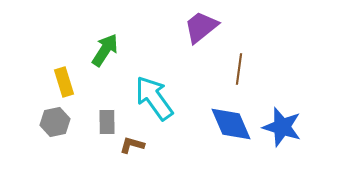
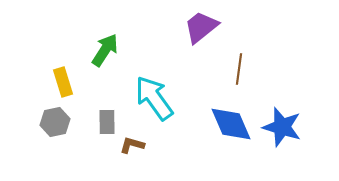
yellow rectangle: moved 1 px left
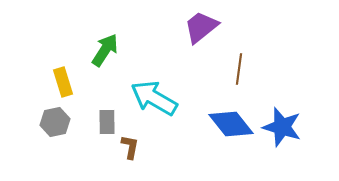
cyan arrow: rotated 24 degrees counterclockwise
blue diamond: rotated 15 degrees counterclockwise
brown L-shape: moved 2 px left, 2 px down; rotated 85 degrees clockwise
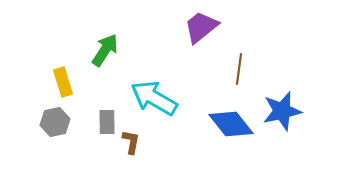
blue star: moved 16 px up; rotated 30 degrees counterclockwise
brown L-shape: moved 1 px right, 5 px up
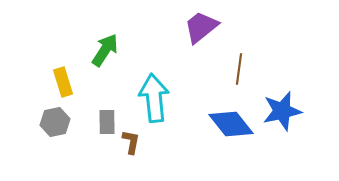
cyan arrow: rotated 54 degrees clockwise
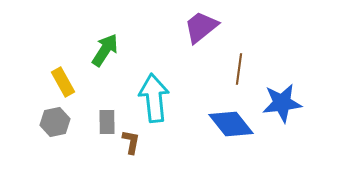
yellow rectangle: rotated 12 degrees counterclockwise
blue star: moved 8 px up; rotated 6 degrees clockwise
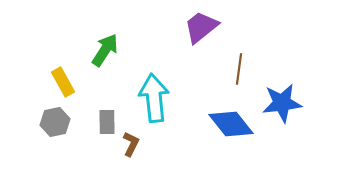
brown L-shape: moved 2 px down; rotated 15 degrees clockwise
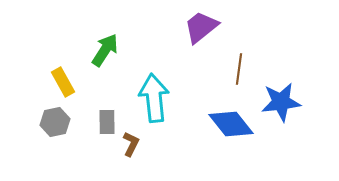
blue star: moved 1 px left, 1 px up
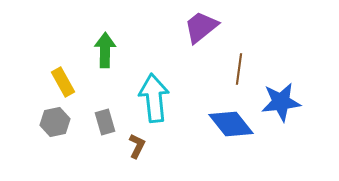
green arrow: rotated 32 degrees counterclockwise
gray rectangle: moved 2 px left; rotated 15 degrees counterclockwise
brown L-shape: moved 6 px right, 2 px down
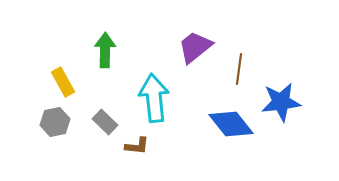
purple trapezoid: moved 6 px left, 20 px down
gray rectangle: rotated 30 degrees counterclockwise
brown L-shape: rotated 70 degrees clockwise
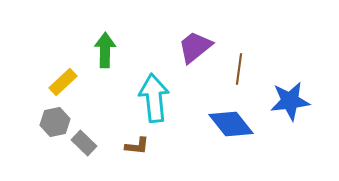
yellow rectangle: rotated 76 degrees clockwise
blue star: moved 9 px right, 1 px up
gray rectangle: moved 21 px left, 21 px down
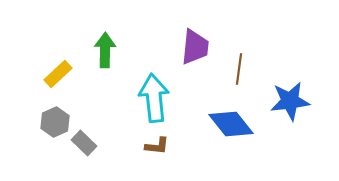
purple trapezoid: rotated 135 degrees clockwise
yellow rectangle: moved 5 px left, 8 px up
gray hexagon: rotated 12 degrees counterclockwise
brown L-shape: moved 20 px right
